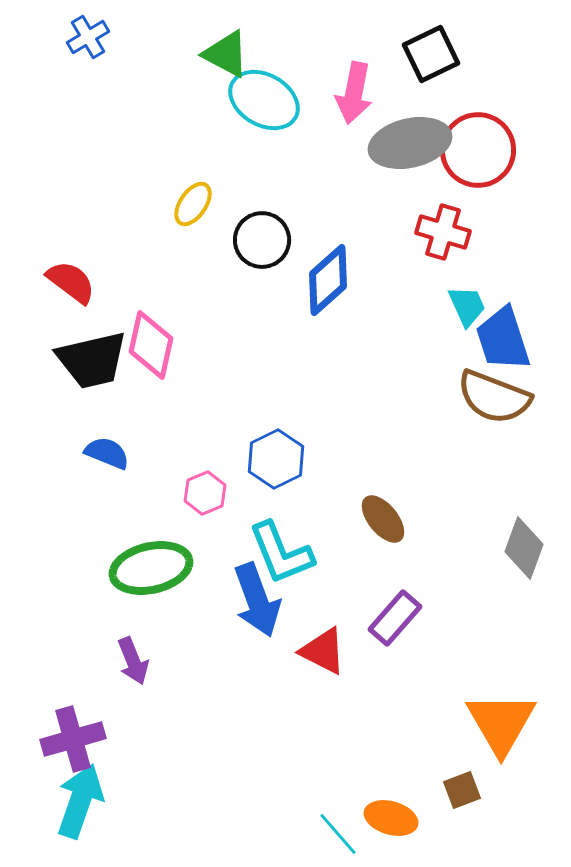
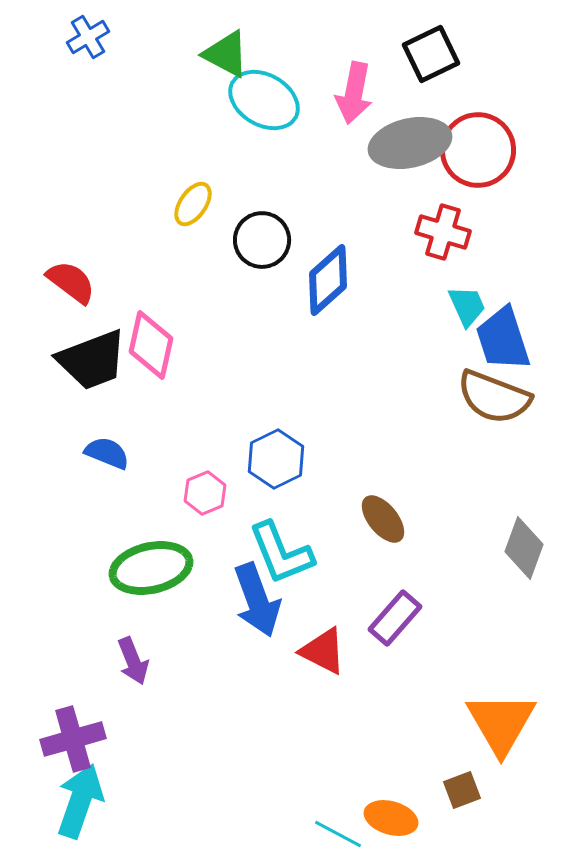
black trapezoid: rotated 8 degrees counterclockwise
cyan line: rotated 21 degrees counterclockwise
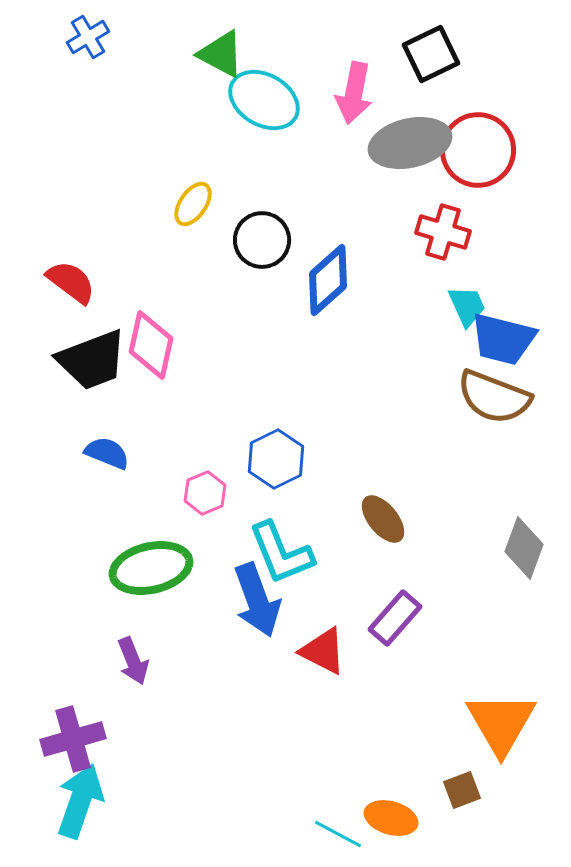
green triangle: moved 5 px left
blue trapezoid: rotated 58 degrees counterclockwise
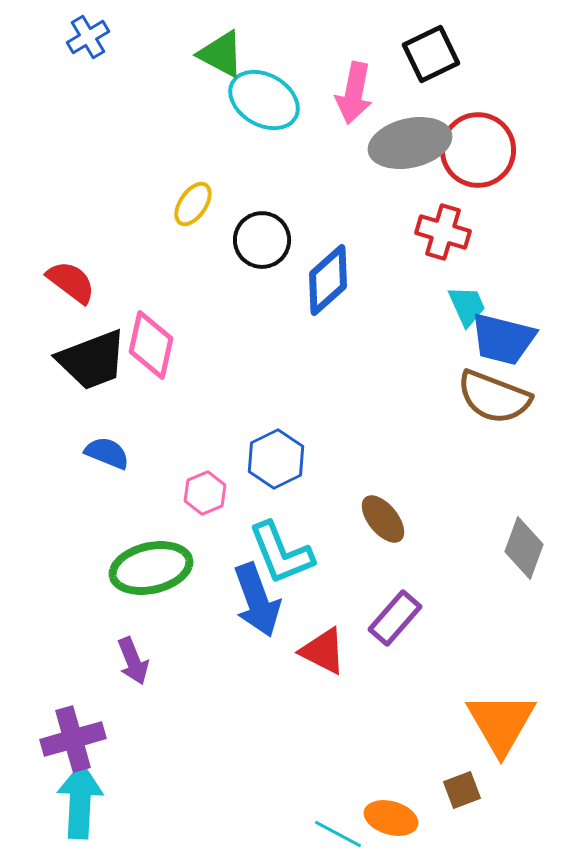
cyan arrow: rotated 16 degrees counterclockwise
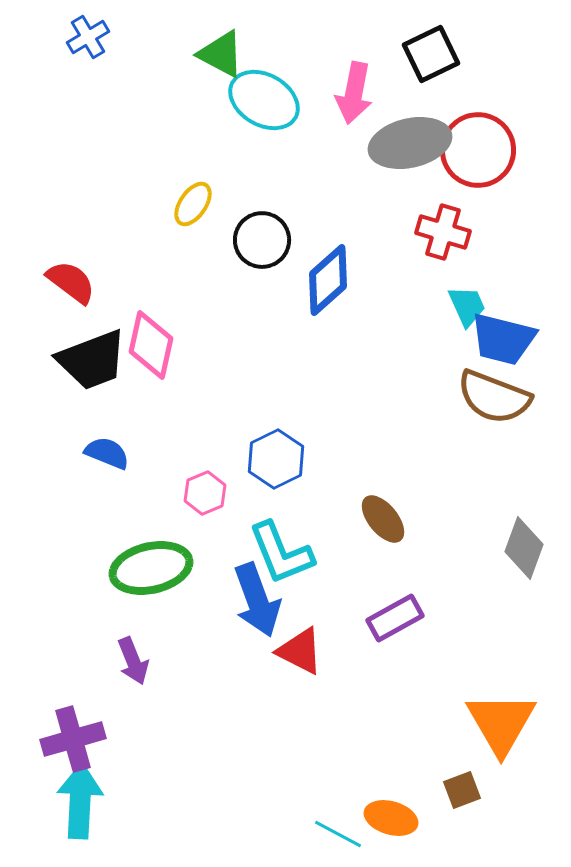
purple rectangle: rotated 20 degrees clockwise
red triangle: moved 23 px left
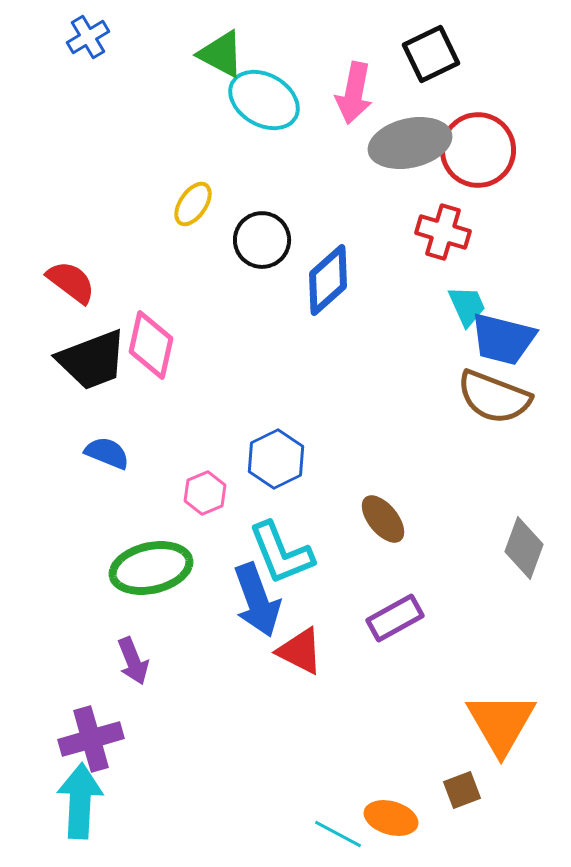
purple cross: moved 18 px right
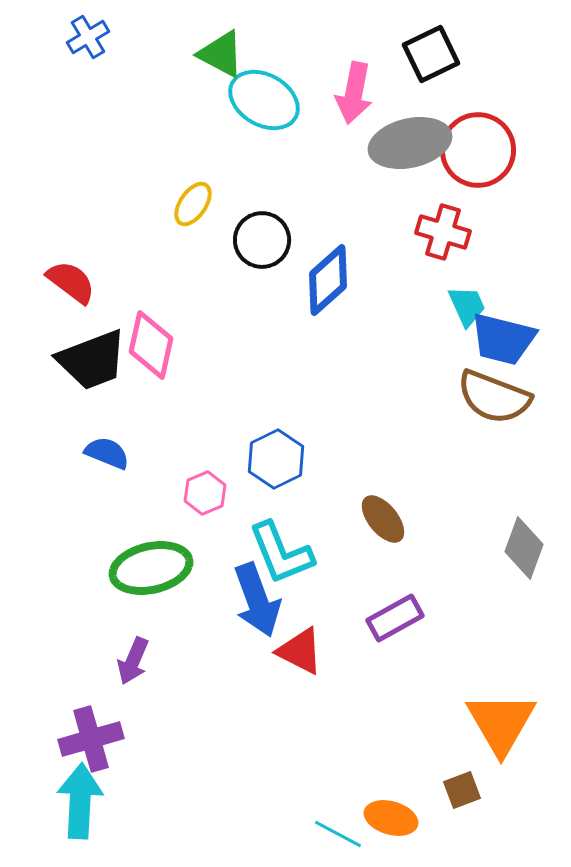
purple arrow: rotated 45 degrees clockwise
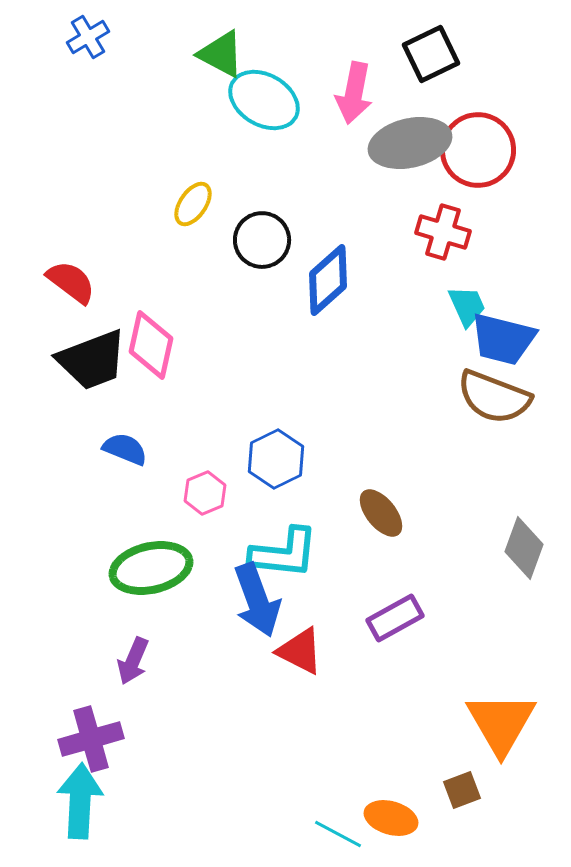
blue semicircle: moved 18 px right, 4 px up
brown ellipse: moved 2 px left, 6 px up
cyan L-shape: moved 3 px right; rotated 62 degrees counterclockwise
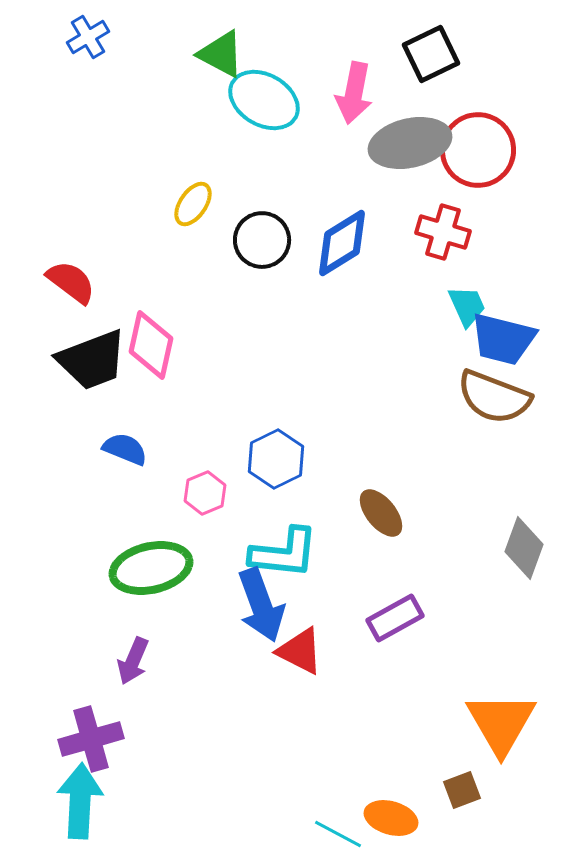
blue diamond: moved 14 px right, 37 px up; rotated 10 degrees clockwise
blue arrow: moved 4 px right, 5 px down
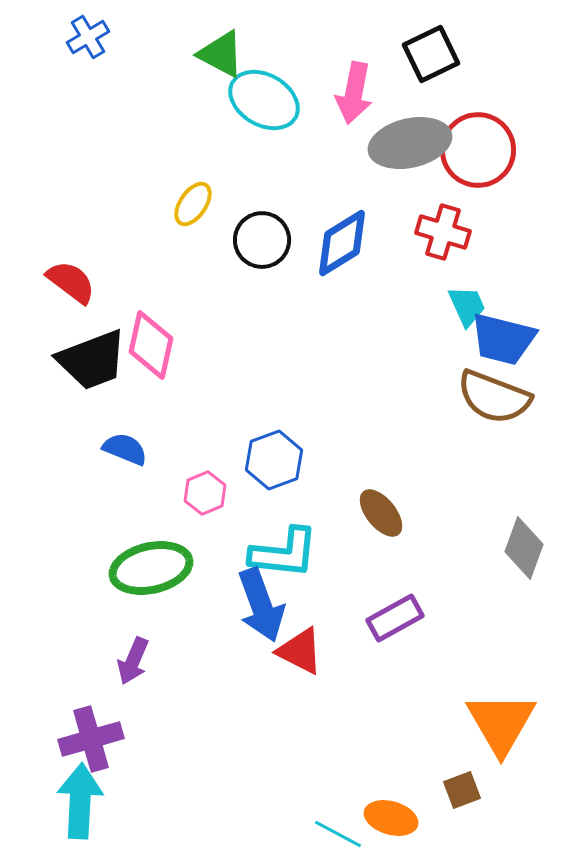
blue hexagon: moved 2 px left, 1 px down; rotated 6 degrees clockwise
